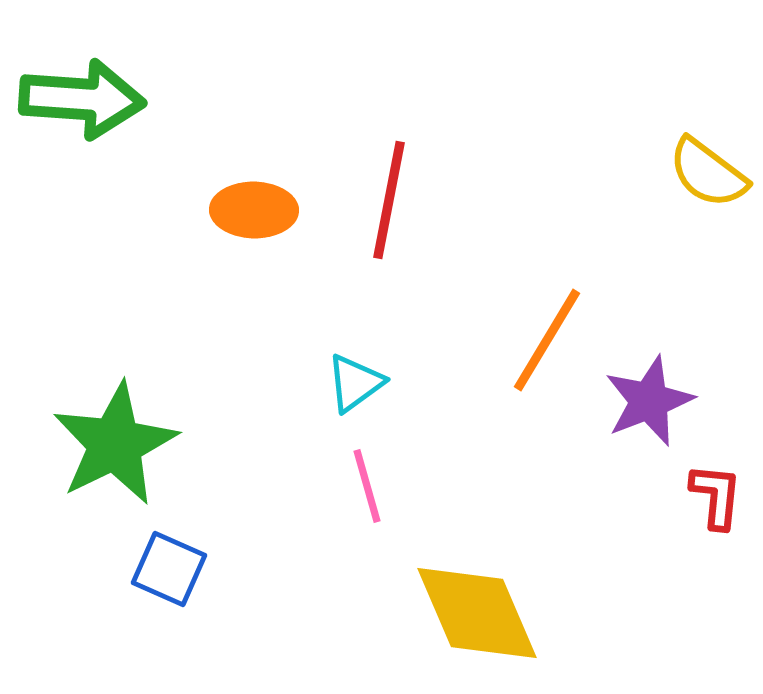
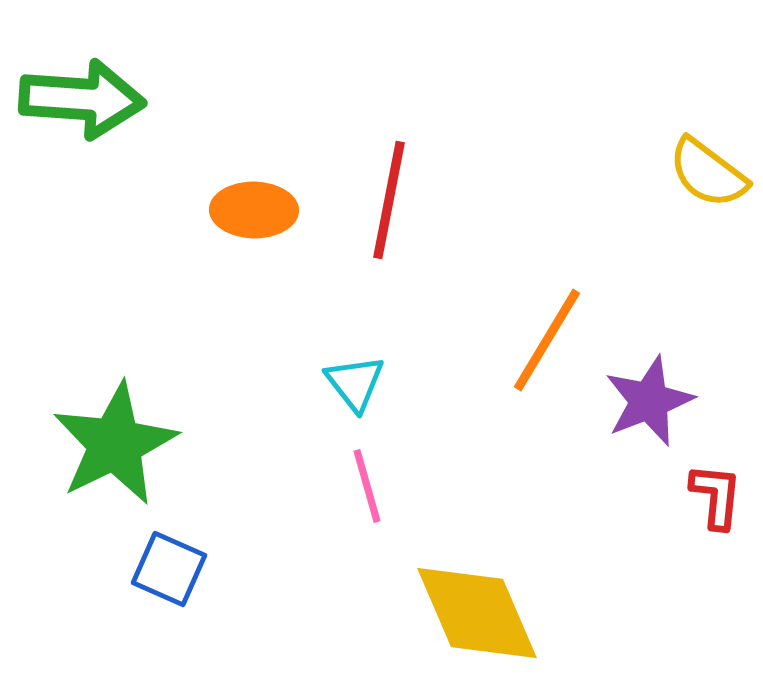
cyan triangle: rotated 32 degrees counterclockwise
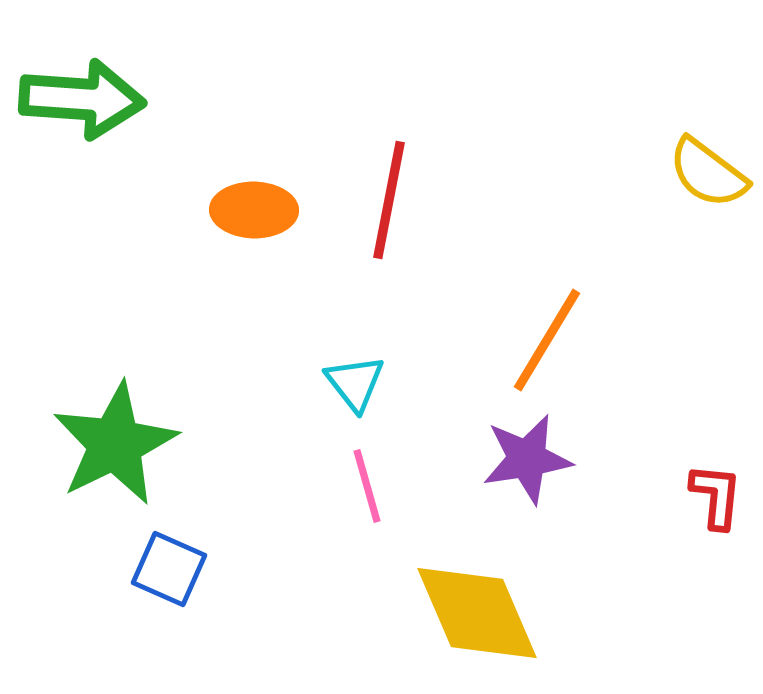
purple star: moved 122 px left, 58 px down; rotated 12 degrees clockwise
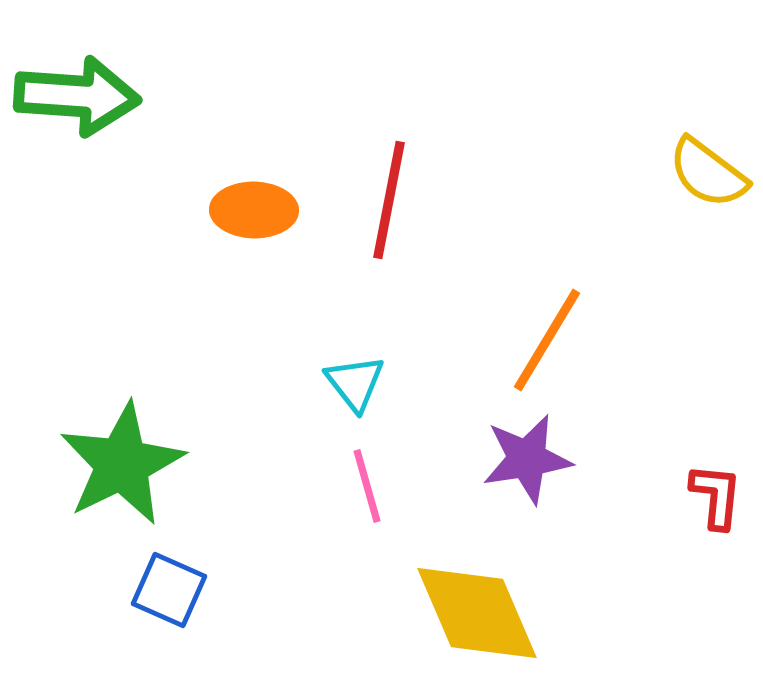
green arrow: moved 5 px left, 3 px up
green star: moved 7 px right, 20 px down
blue square: moved 21 px down
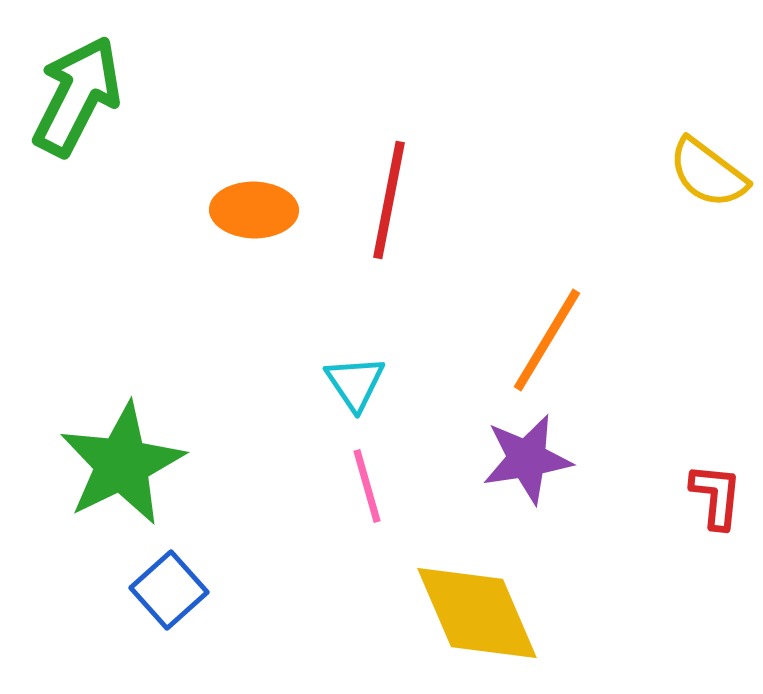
green arrow: rotated 67 degrees counterclockwise
cyan triangle: rotated 4 degrees clockwise
blue square: rotated 24 degrees clockwise
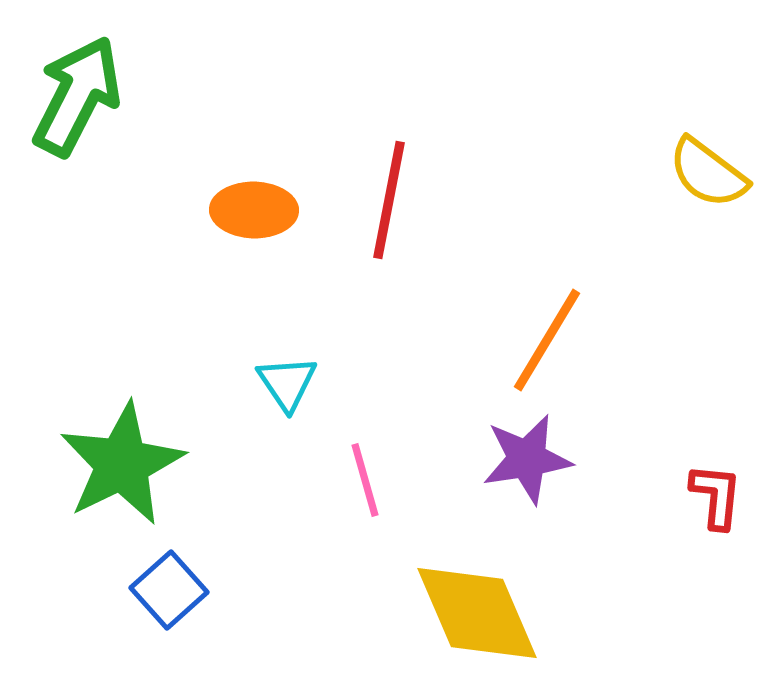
cyan triangle: moved 68 px left
pink line: moved 2 px left, 6 px up
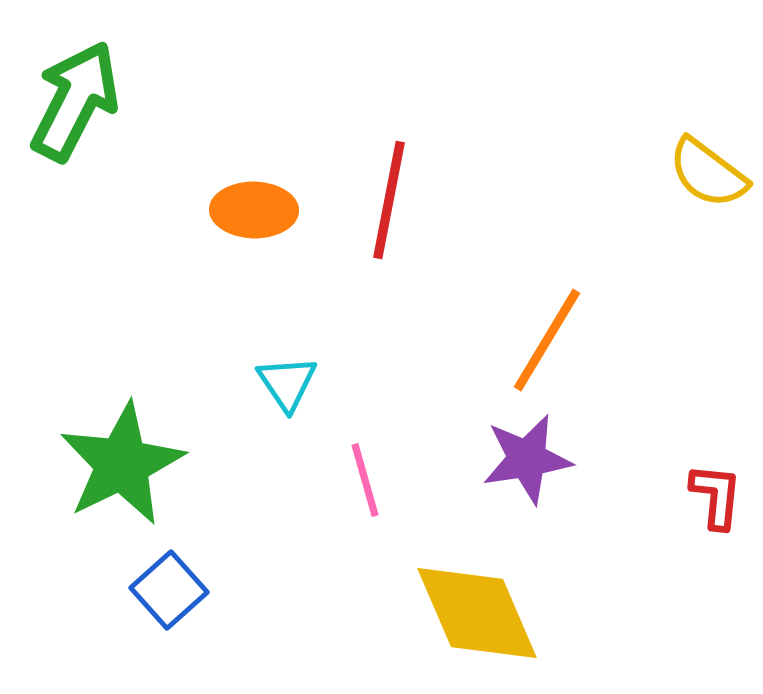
green arrow: moved 2 px left, 5 px down
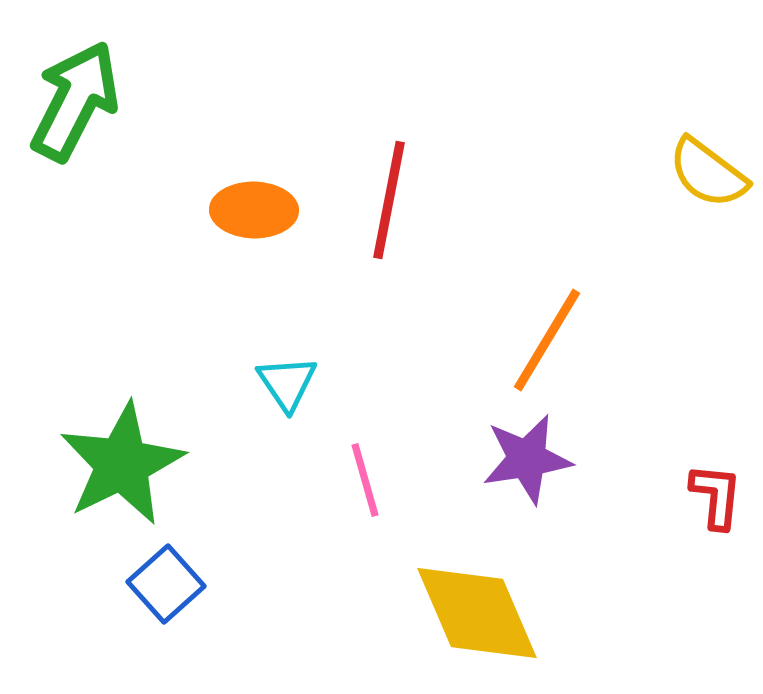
blue square: moved 3 px left, 6 px up
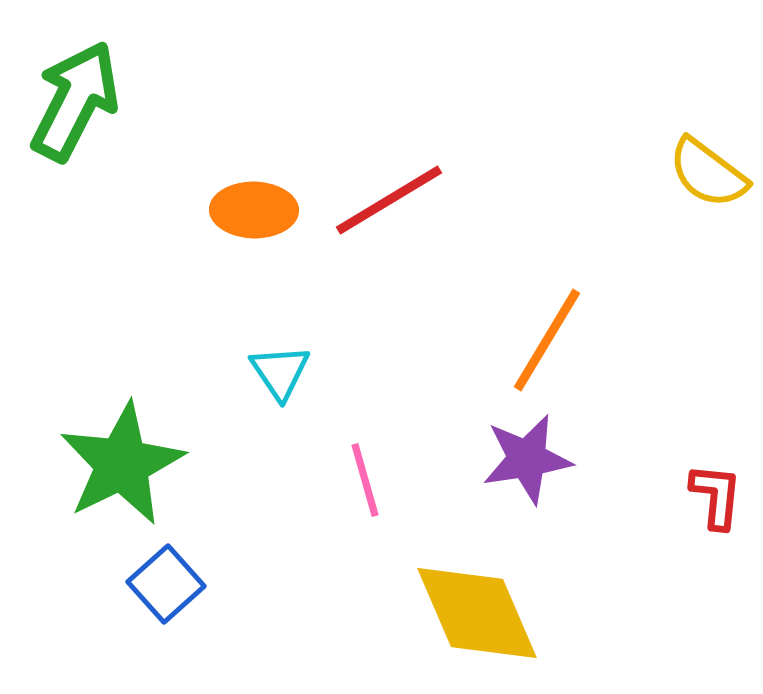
red line: rotated 48 degrees clockwise
cyan triangle: moved 7 px left, 11 px up
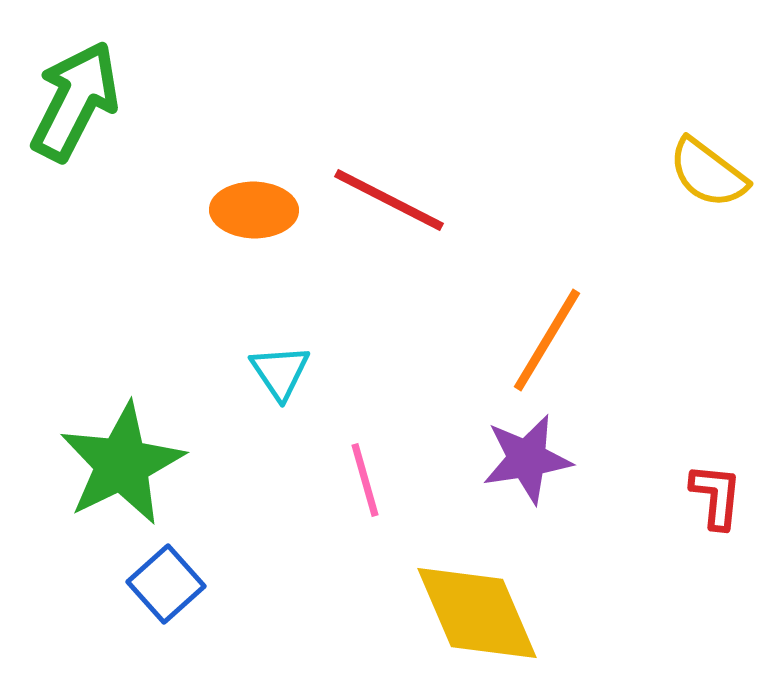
red line: rotated 58 degrees clockwise
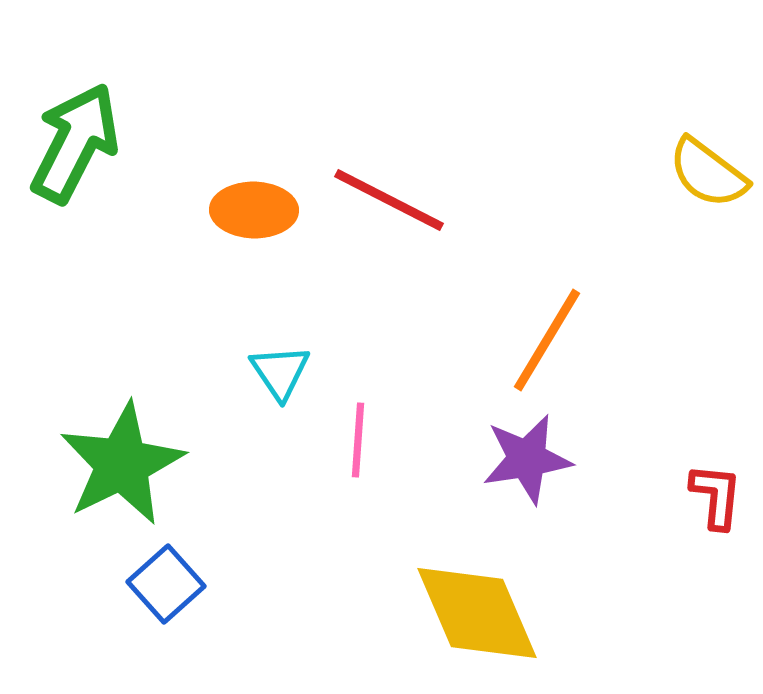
green arrow: moved 42 px down
pink line: moved 7 px left, 40 px up; rotated 20 degrees clockwise
